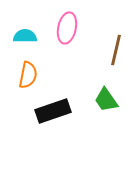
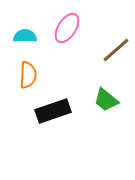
pink ellipse: rotated 20 degrees clockwise
brown line: rotated 36 degrees clockwise
orange semicircle: rotated 8 degrees counterclockwise
green trapezoid: rotated 16 degrees counterclockwise
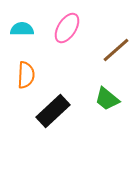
cyan semicircle: moved 3 px left, 7 px up
orange semicircle: moved 2 px left
green trapezoid: moved 1 px right, 1 px up
black rectangle: rotated 24 degrees counterclockwise
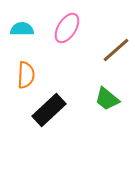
black rectangle: moved 4 px left, 1 px up
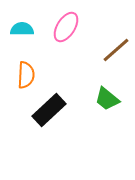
pink ellipse: moved 1 px left, 1 px up
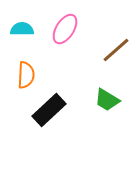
pink ellipse: moved 1 px left, 2 px down
green trapezoid: moved 1 px down; rotated 8 degrees counterclockwise
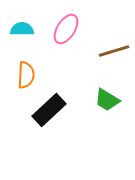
pink ellipse: moved 1 px right
brown line: moved 2 px left, 1 px down; rotated 24 degrees clockwise
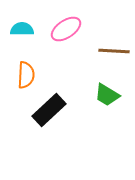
pink ellipse: rotated 24 degrees clockwise
brown line: rotated 20 degrees clockwise
green trapezoid: moved 5 px up
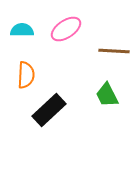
cyan semicircle: moved 1 px down
green trapezoid: rotated 32 degrees clockwise
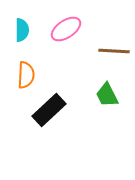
cyan semicircle: rotated 90 degrees clockwise
